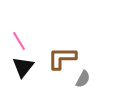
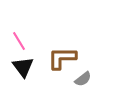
black triangle: rotated 15 degrees counterclockwise
gray semicircle: rotated 24 degrees clockwise
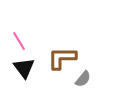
black triangle: moved 1 px right, 1 px down
gray semicircle: rotated 12 degrees counterclockwise
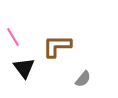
pink line: moved 6 px left, 4 px up
brown L-shape: moved 5 px left, 12 px up
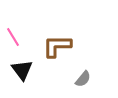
black triangle: moved 2 px left, 2 px down
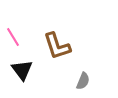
brown L-shape: rotated 108 degrees counterclockwise
gray semicircle: moved 2 px down; rotated 18 degrees counterclockwise
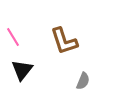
brown L-shape: moved 7 px right, 5 px up
black triangle: rotated 15 degrees clockwise
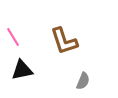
black triangle: rotated 40 degrees clockwise
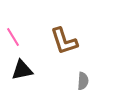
gray semicircle: rotated 18 degrees counterclockwise
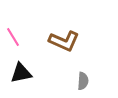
brown L-shape: rotated 48 degrees counterclockwise
black triangle: moved 1 px left, 3 px down
